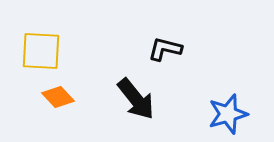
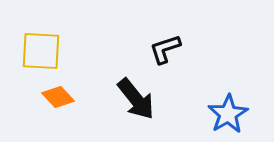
black L-shape: rotated 32 degrees counterclockwise
blue star: rotated 15 degrees counterclockwise
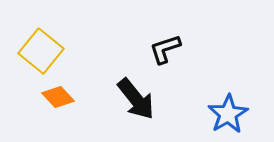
yellow square: rotated 36 degrees clockwise
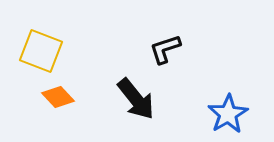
yellow square: rotated 18 degrees counterclockwise
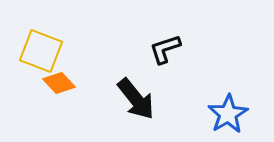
orange diamond: moved 1 px right, 14 px up
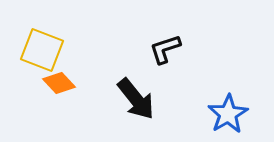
yellow square: moved 1 px right, 1 px up
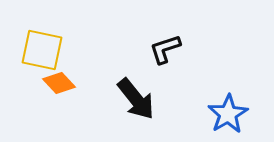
yellow square: rotated 9 degrees counterclockwise
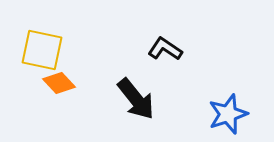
black L-shape: rotated 52 degrees clockwise
blue star: rotated 12 degrees clockwise
